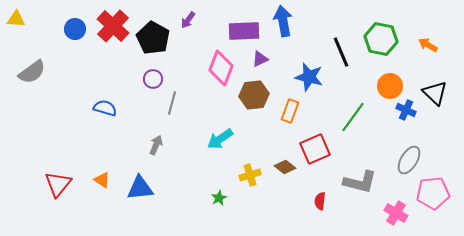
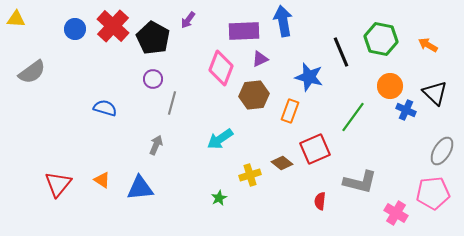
gray ellipse: moved 33 px right, 9 px up
brown diamond: moved 3 px left, 4 px up
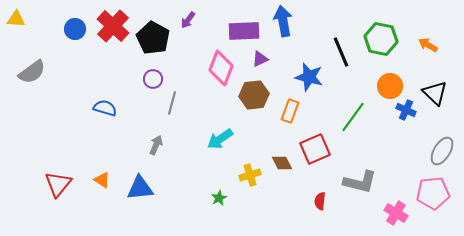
brown diamond: rotated 25 degrees clockwise
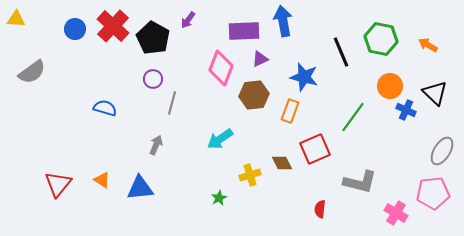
blue star: moved 5 px left
red semicircle: moved 8 px down
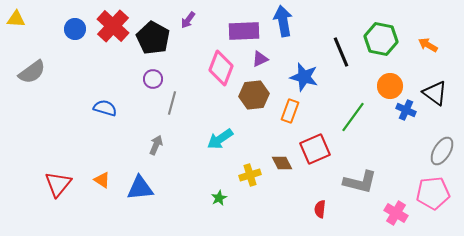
black triangle: rotated 8 degrees counterclockwise
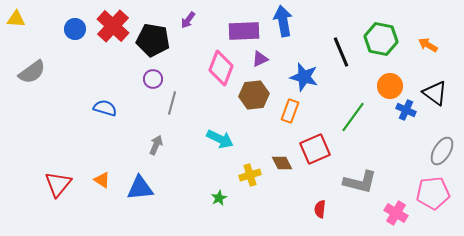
black pentagon: moved 2 px down; rotated 20 degrees counterclockwise
cyan arrow: rotated 120 degrees counterclockwise
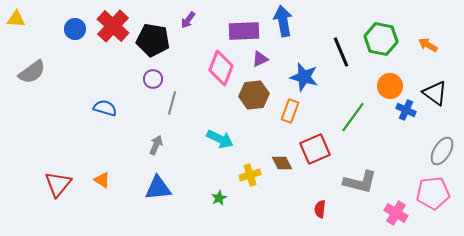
blue triangle: moved 18 px right
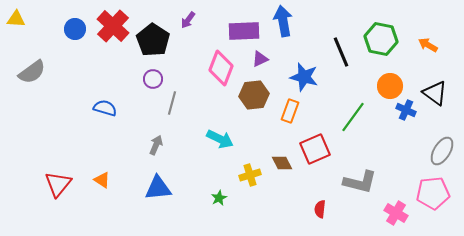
black pentagon: rotated 24 degrees clockwise
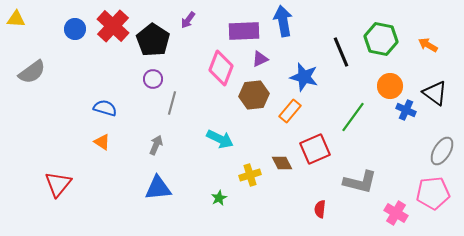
orange rectangle: rotated 20 degrees clockwise
orange triangle: moved 38 px up
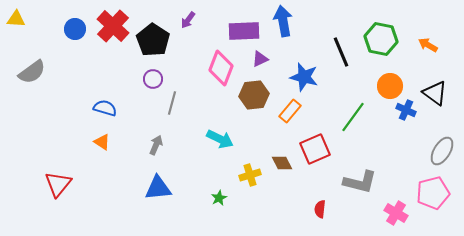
pink pentagon: rotated 8 degrees counterclockwise
